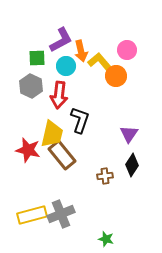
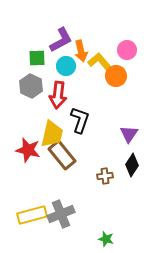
red arrow: moved 1 px left
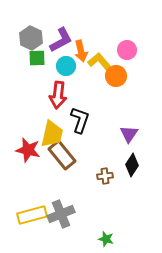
gray hexagon: moved 48 px up
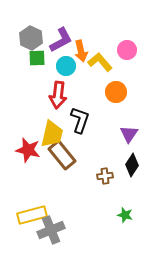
orange circle: moved 16 px down
gray cross: moved 10 px left, 16 px down
green star: moved 19 px right, 24 px up
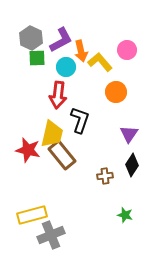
cyan circle: moved 1 px down
gray cross: moved 5 px down
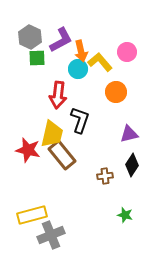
gray hexagon: moved 1 px left, 1 px up
pink circle: moved 2 px down
cyan circle: moved 12 px right, 2 px down
purple triangle: rotated 42 degrees clockwise
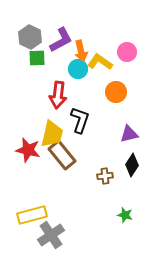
yellow L-shape: rotated 15 degrees counterclockwise
gray cross: rotated 12 degrees counterclockwise
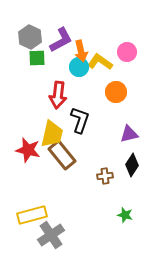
cyan circle: moved 1 px right, 2 px up
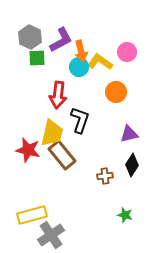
yellow trapezoid: moved 1 px up
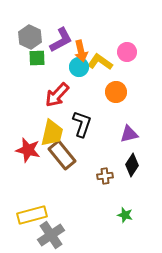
red arrow: moved 1 px left; rotated 36 degrees clockwise
black L-shape: moved 2 px right, 4 px down
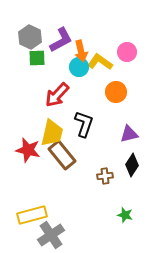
black L-shape: moved 2 px right
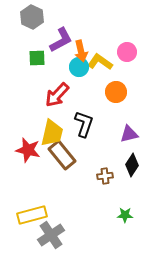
gray hexagon: moved 2 px right, 20 px up
green star: rotated 14 degrees counterclockwise
